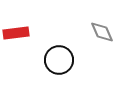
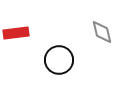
gray diamond: rotated 10 degrees clockwise
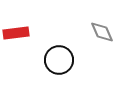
gray diamond: rotated 10 degrees counterclockwise
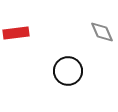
black circle: moved 9 px right, 11 px down
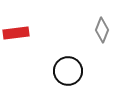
gray diamond: moved 2 px up; rotated 45 degrees clockwise
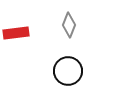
gray diamond: moved 33 px left, 5 px up
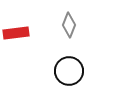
black circle: moved 1 px right
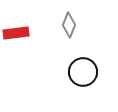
black circle: moved 14 px right, 1 px down
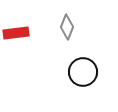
gray diamond: moved 2 px left, 2 px down
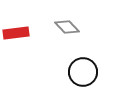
gray diamond: rotated 65 degrees counterclockwise
